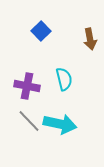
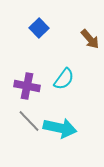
blue square: moved 2 px left, 3 px up
brown arrow: rotated 30 degrees counterclockwise
cyan semicircle: rotated 50 degrees clockwise
cyan arrow: moved 4 px down
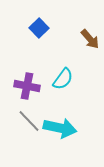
cyan semicircle: moved 1 px left
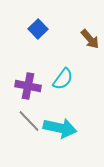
blue square: moved 1 px left, 1 px down
purple cross: moved 1 px right
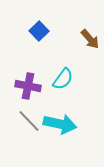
blue square: moved 1 px right, 2 px down
cyan arrow: moved 4 px up
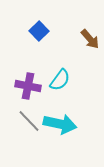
cyan semicircle: moved 3 px left, 1 px down
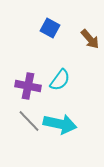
blue square: moved 11 px right, 3 px up; rotated 18 degrees counterclockwise
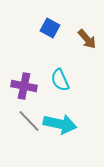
brown arrow: moved 3 px left
cyan semicircle: rotated 120 degrees clockwise
purple cross: moved 4 px left
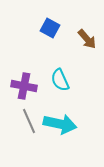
gray line: rotated 20 degrees clockwise
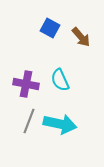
brown arrow: moved 6 px left, 2 px up
purple cross: moved 2 px right, 2 px up
gray line: rotated 45 degrees clockwise
